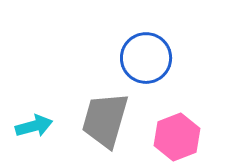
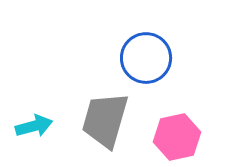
pink hexagon: rotated 9 degrees clockwise
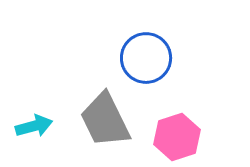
gray trapezoid: rotated 42 degrees counterclockwise
pink hexagon: rotated 6 degrees counterclockwise
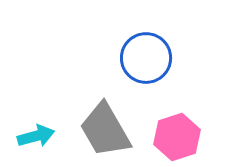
gray trapezoid: moved 10 px down; rotated 4 degrees counterclockwise
cyan arrow: moved 2 px right, 10 px down
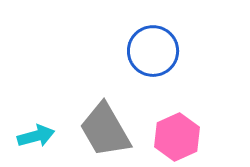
blue circle: moved 7 px right, 7 px up
pink hexagon: rotated 6 degrees counterclockwise
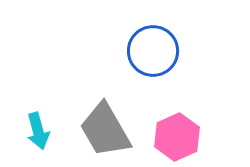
cyan arrow: moved 2 px right, 5 px up; rotated 90 degrees clockwise
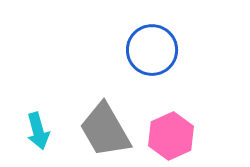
blue circle: moved 1 px left, 1 px up
pink hexagon: moved 6 px left, 1 px up
